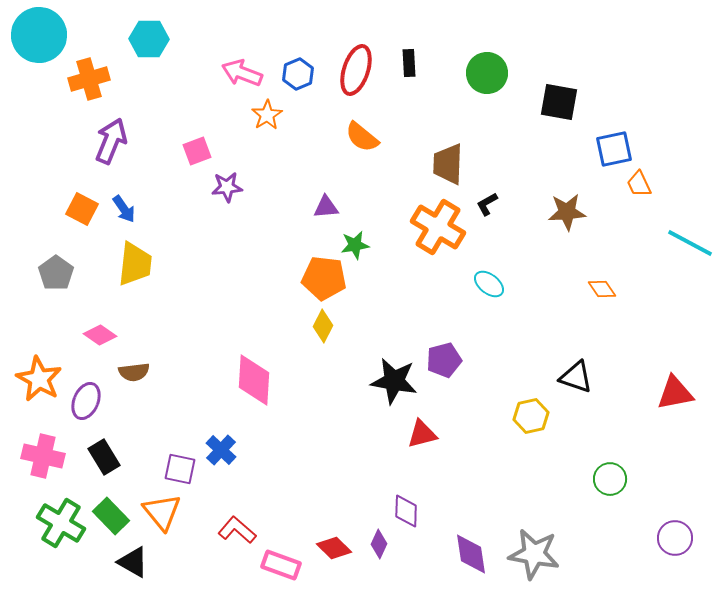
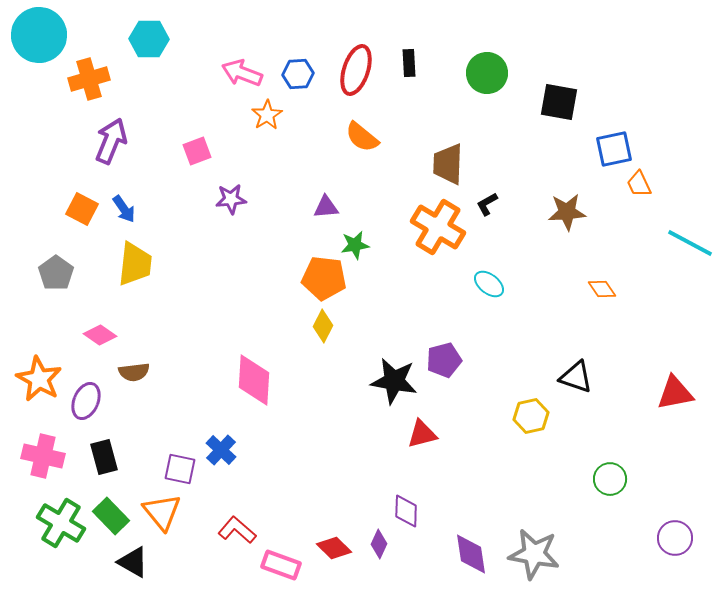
blue hexagon at (298, 74): rotated 20 degrees clockwise
purple star at (227, 187): moved 4 px right, 12 px down
black rectangle at (104, 457): rotated 16 degrees clockwise
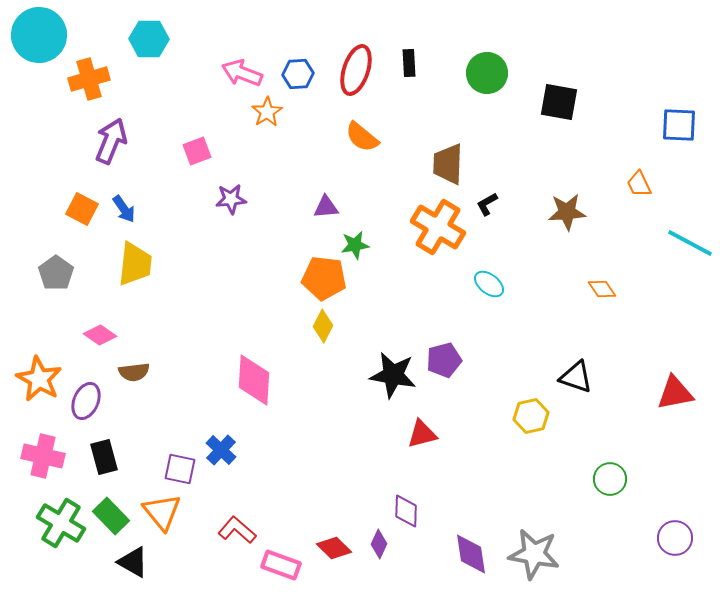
orange star at (267, 115): moved 3 px up
blue square at (614, 149): moved 65 px right, 24 px up; rotated 15 degrees clockwise
black star at (394, 381): moved 1 px left, 6 px up
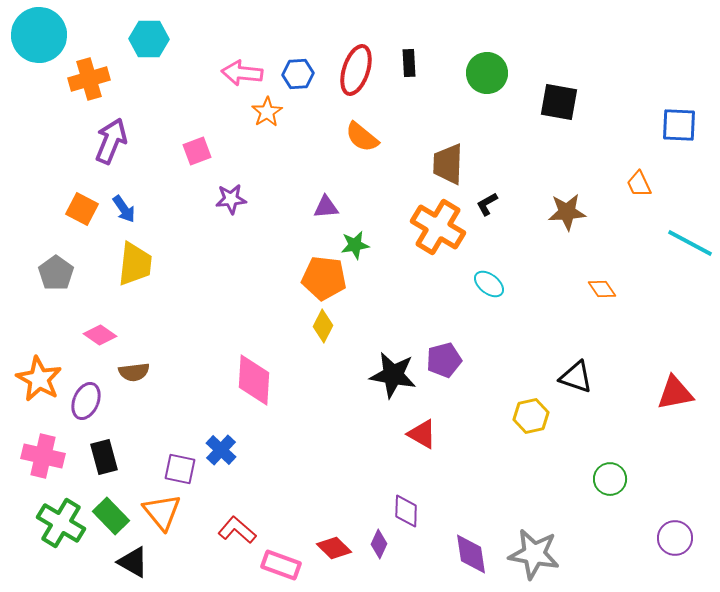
pink arrow at (242, 73): rotated 15 degrees counterclockwise
red triangle at (422, 434): rotated 44 degrees clockwise
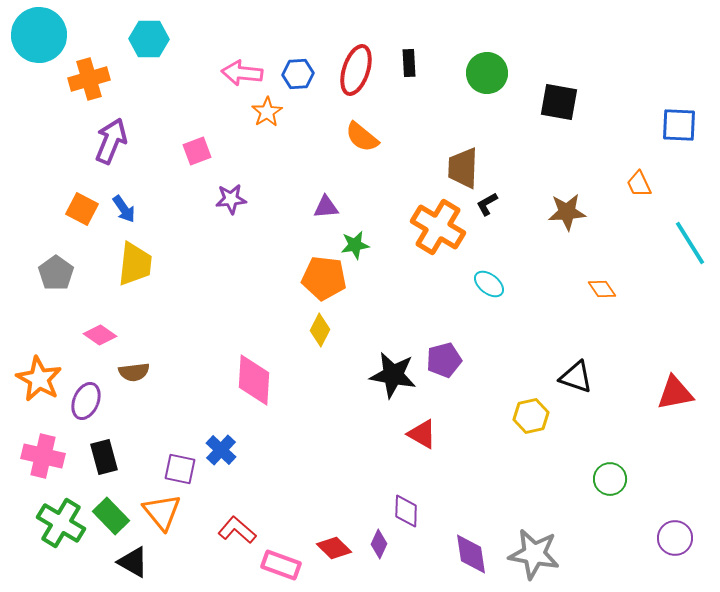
brown trapezoid at (448, 164): moved 15 px right, 4 px down
cyan line at (690, 243): rotated 30 degrees clockwise
yellow diamond at (323, 326): moved 3 px left, 4 px down
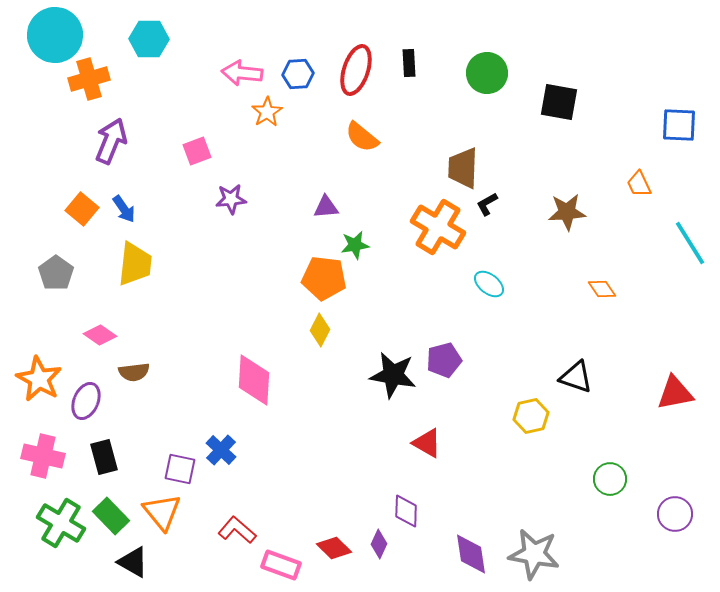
cyan circle at (39, 35): moved 16 px right
orange square at (82, 209): rotated 12 degrees clockwise
red triangle at (422, 434): moved 5 px right, 9 px down
purple circle at (675, 538): moved 24 px up
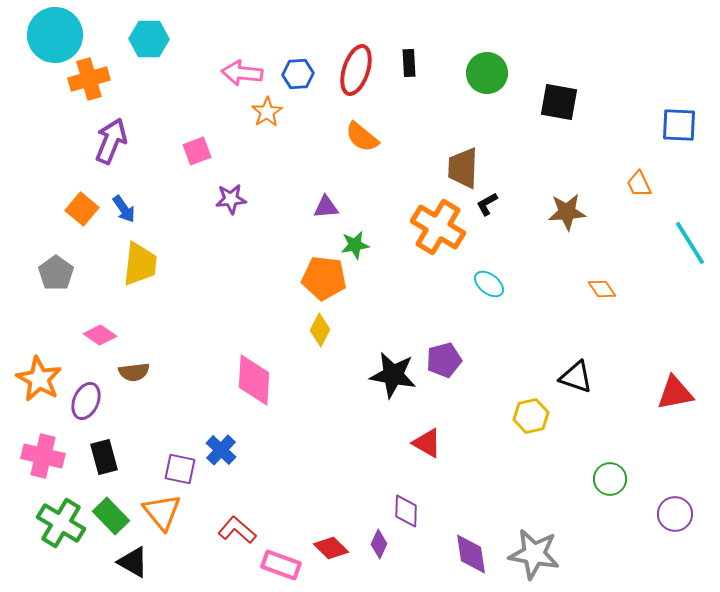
yellow trapezoid at (135, 264): moved 5 px right
red diamond at (334, 548): moved 3 px left
